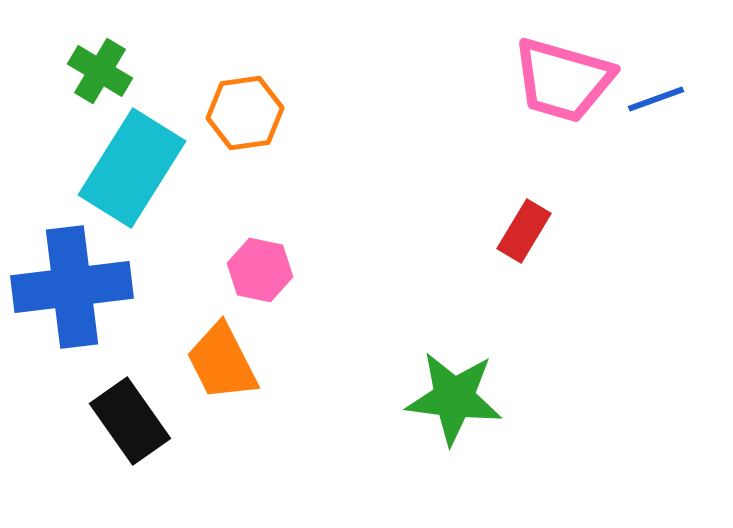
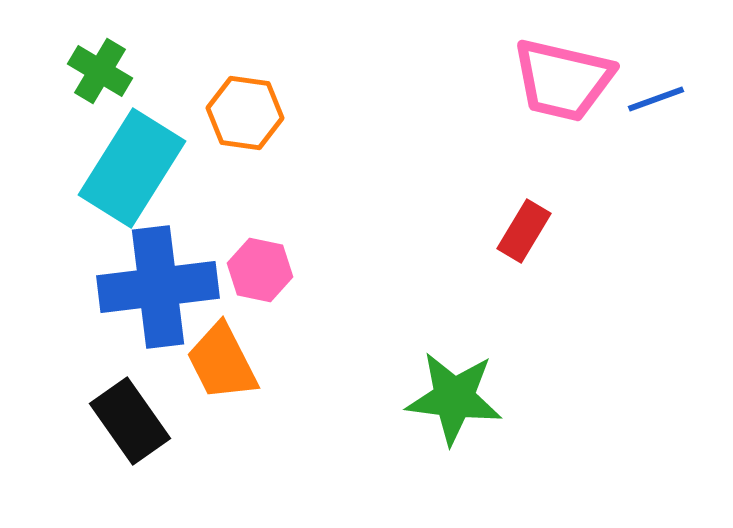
pink trapezoid: rotated 3 degrees counterclockwise
orange hexagon: rotated 16 degrees clockwise
blue cross: moved 86 px right
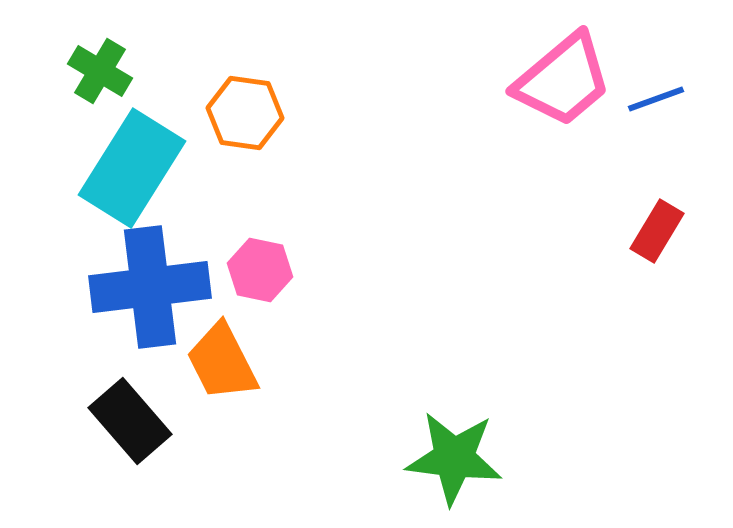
pink trapezoid: rotated 53 degrees counterclockwise
red rectangle: moved 133 px right
blue cross: moved 8 px left
green star: moved 60 px down
black rectangle: rotated 6 degrees counterclockwise
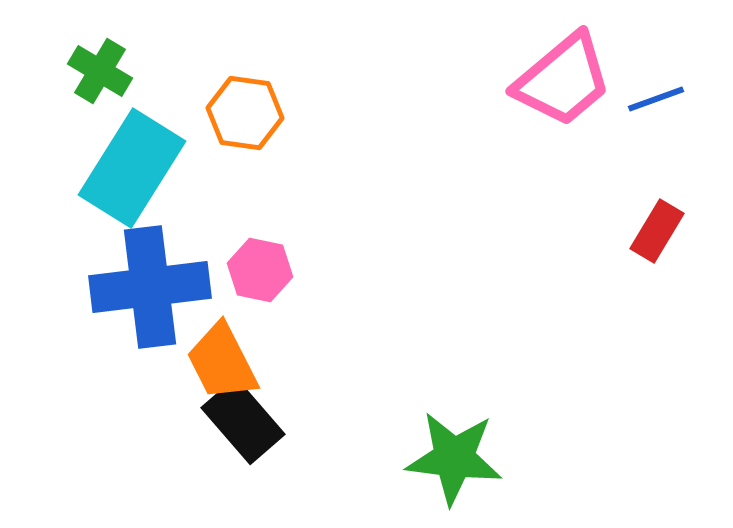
black rectangle: moved 113 px right
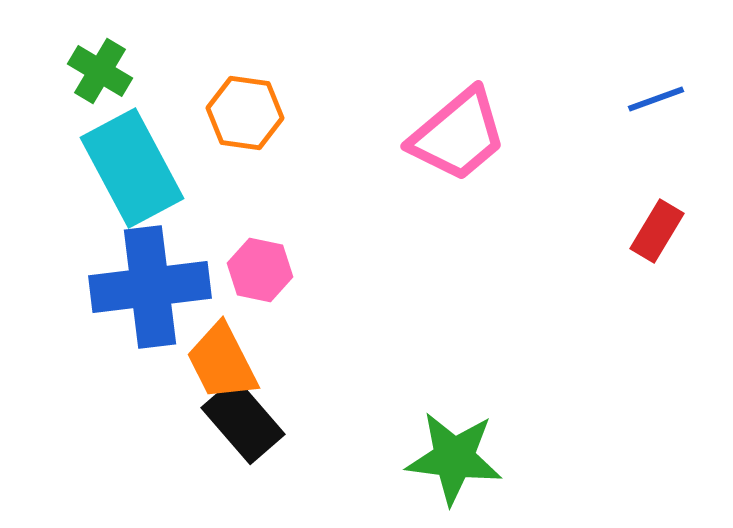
pink trapezoid: moved 105 px left, 55 px down
cyan rectangle: rotated 60 degrees counterclockwise
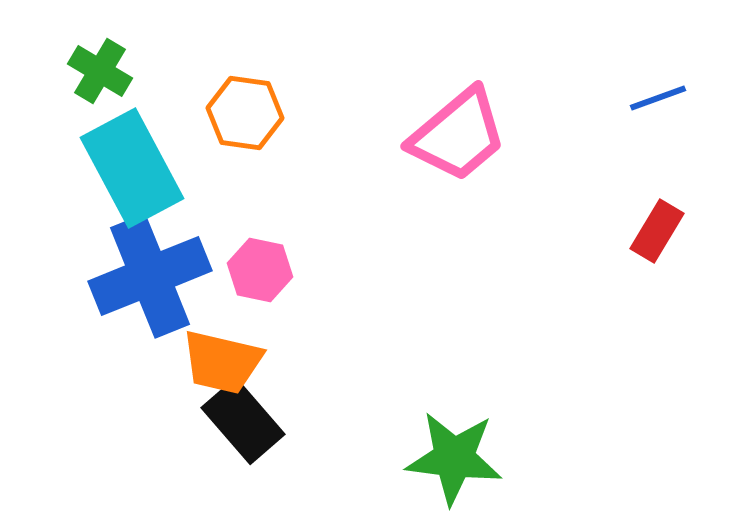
blue line: moved 2 px right, 1 px up
blue cross: moved 11 px up; rotated 15 degrees counterclockwise
orange trapezoid: rotated 50 degrees counterclockwise
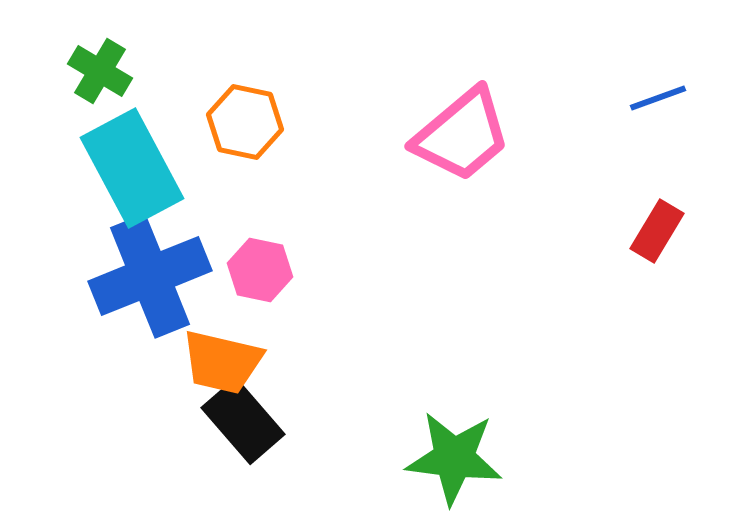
orange hexagon: moved 9 px down; rotated 4 degrees clockwise
pink trapezoid: moved 4 px right
